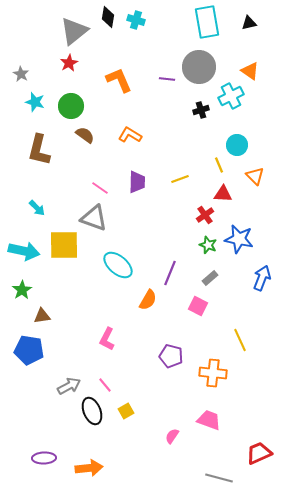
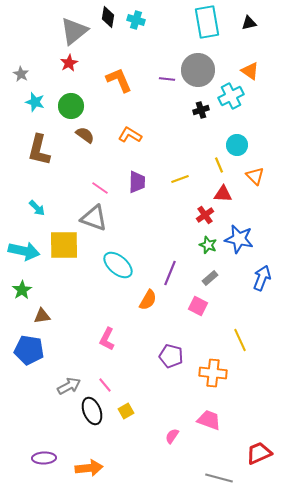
gray circle at (199, 67): moved 1 px left, 3 px down
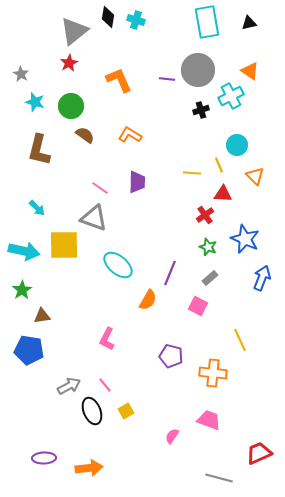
yellow line at (180, 179): moved 12 px right, 6 px up; rotated 24 degrees clockwise
blue star at (239, 239): moved 6 px right; rotated 12 degrees clockwise
green star at (208, 245): moved 2 px down
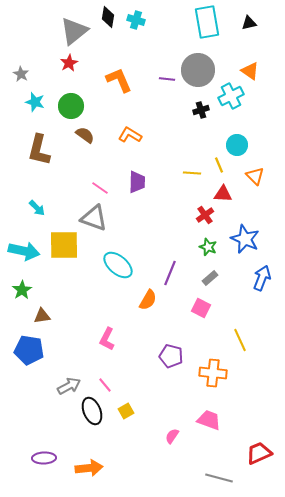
pink square at (198, 306): moved 3 px right, 2 px down
